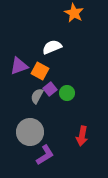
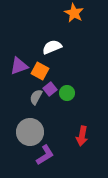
gray semicircle: moved 1 px left, 1 px down
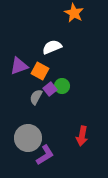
green circle: moved 5 px left, 7 px up
gray circle: moved 2 px left, 6 px down
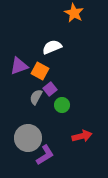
green circle: moved 19 px down
red arrow: rotated 114 degrees counterclockwise
